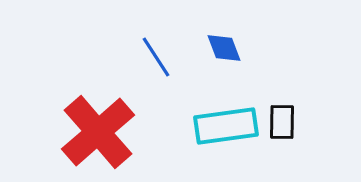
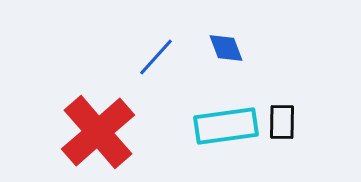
blue diamond: moved 2 px right
blue line: rotated 75 degrees clockwise
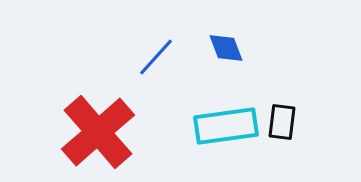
black rectangle: rotated 6 degrees clockwise
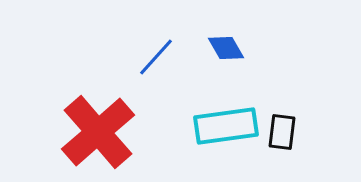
blue diamond: rotated 9 degrees counterclockwise
black rectangle: moved 10 px down
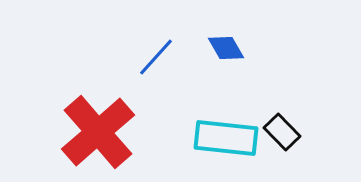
cyan rectangle: moved 12 px down; rotated 14 degrees clockwise
black rectangle: rotated 51 degrees counterclockwise
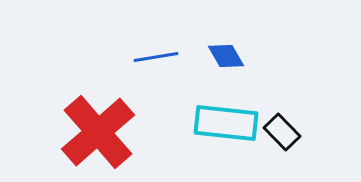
blue diamond: moved 8 px down
blue line: rotated 39 degrees clockwise
cyan rectangle: moved 15 px up
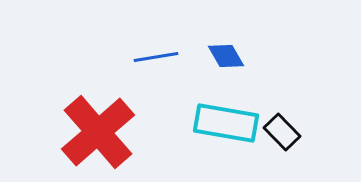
cyan rectangle: rotated 4 degrees clockwise
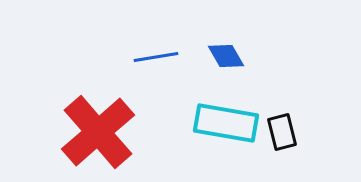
black rectangle: rotated 30 degrees clockwise
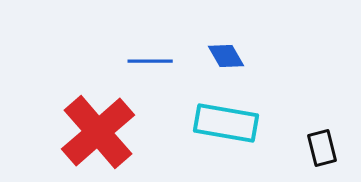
blue line: moved 6 px left, 4 px down; rotated 9 degrees clockwise
black rectangle: moved 40 px right, 16 px down
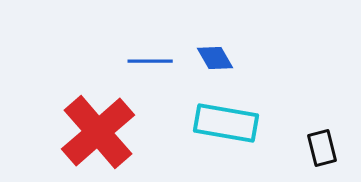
blue diamond: moved 11 px left, 2 px down
